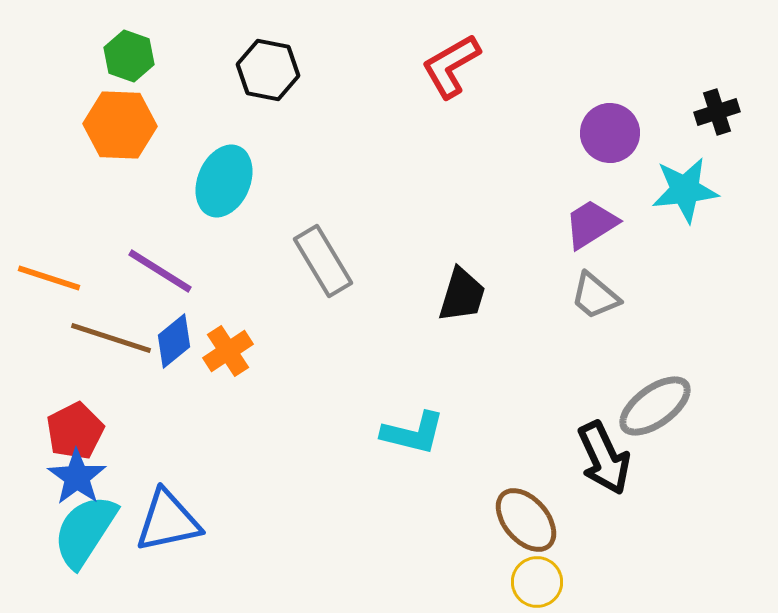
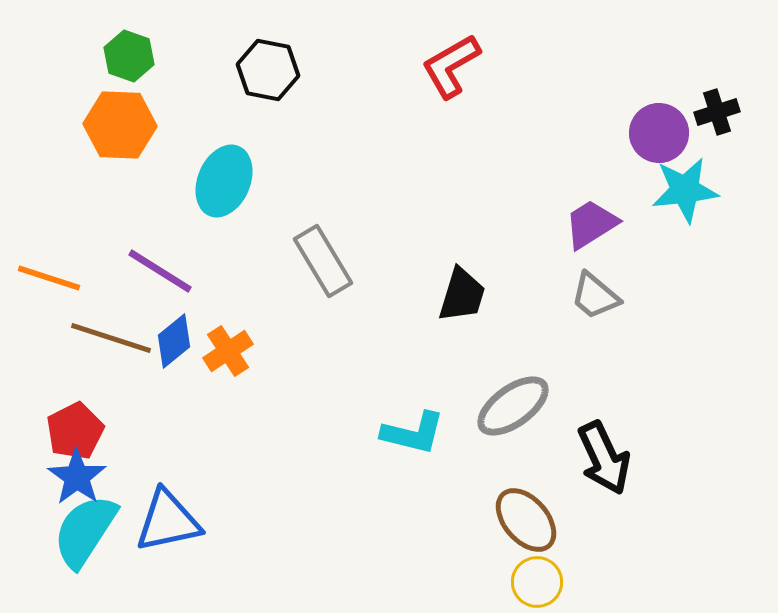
purple circle: moved 49 px right
gray ellipse: moved 142 px left
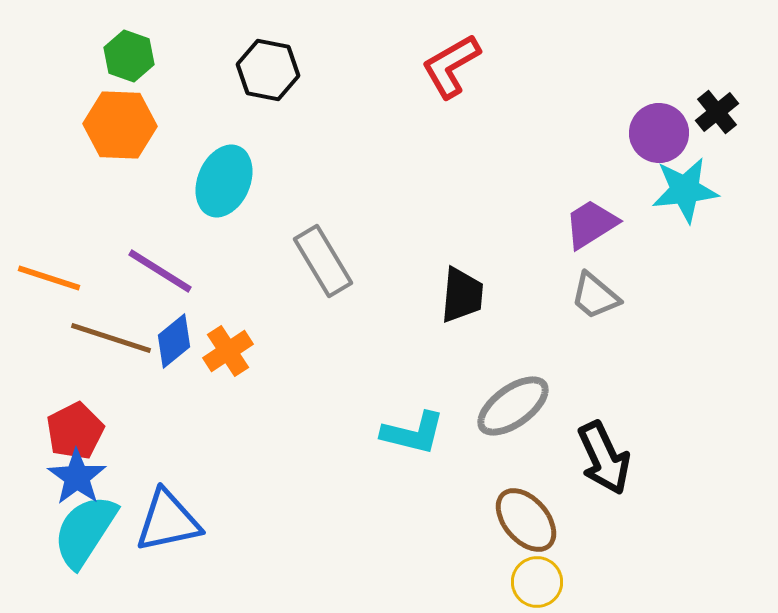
black cross: rotated 21 degrees counterclockwise
black trapezoid: rotated 12 degrees counterclockwise
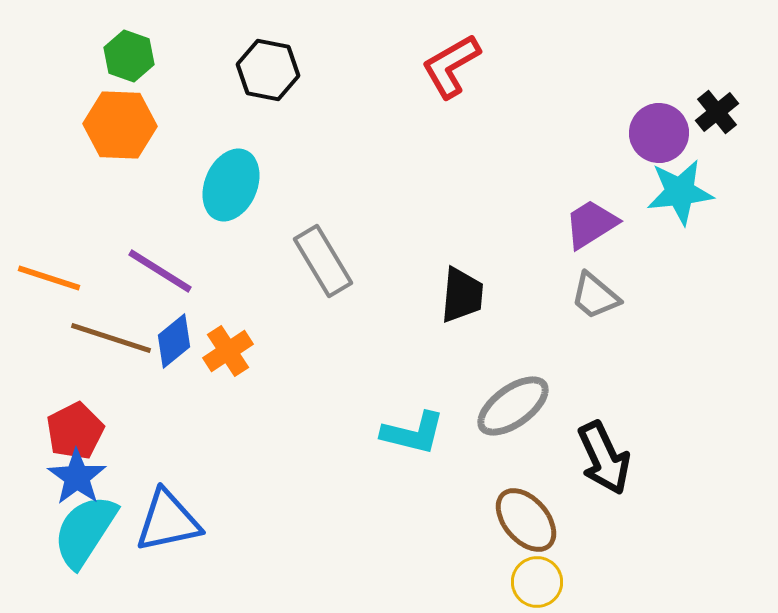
cyan ellipse: moved 7 px right, 4 px down
cyan star: moved 5 px left, 2 px down
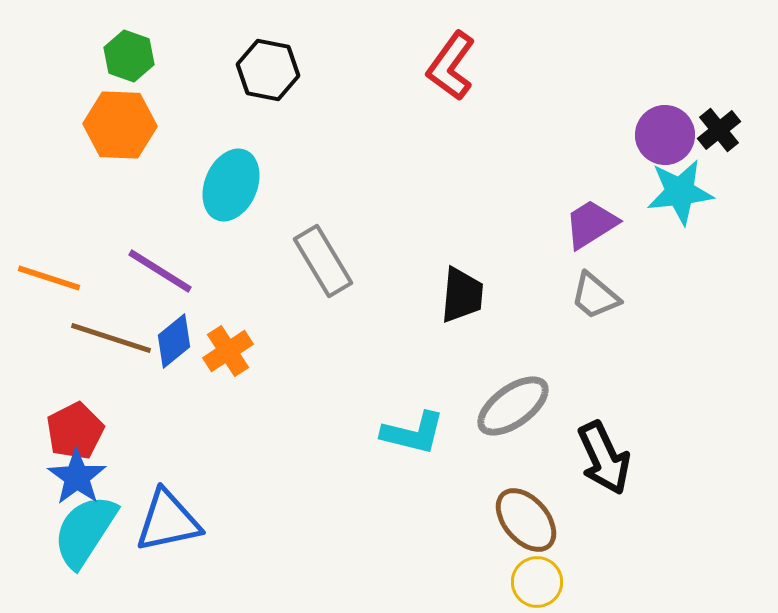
red L-shape: rotated 24 degrees counterclockwise
black cross: moved 2 px right, 18 px down
purple circle: moved 6 px right, 2 px down
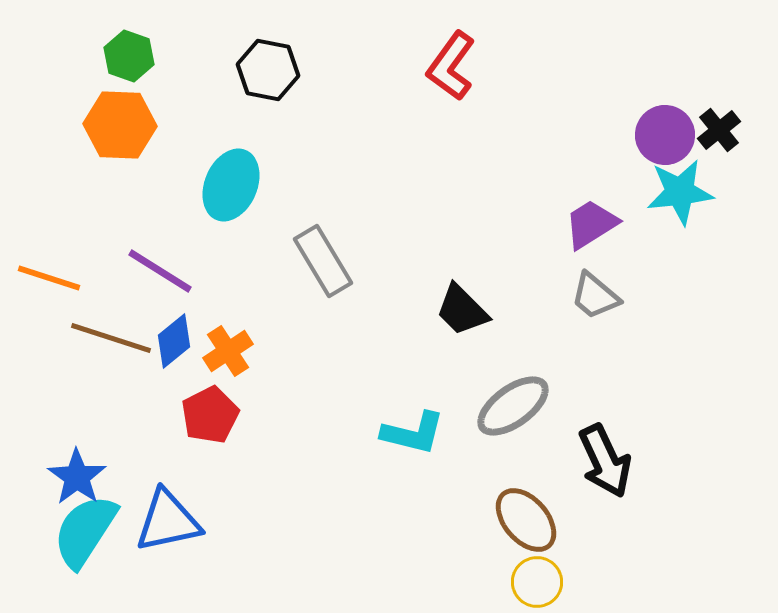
black trapezoid: moved 15 px down; rotated 130 degrees clockwise
red pentagon: moved 135 px right, 16 px up
black arrow: moved 1 px right, 3 px down
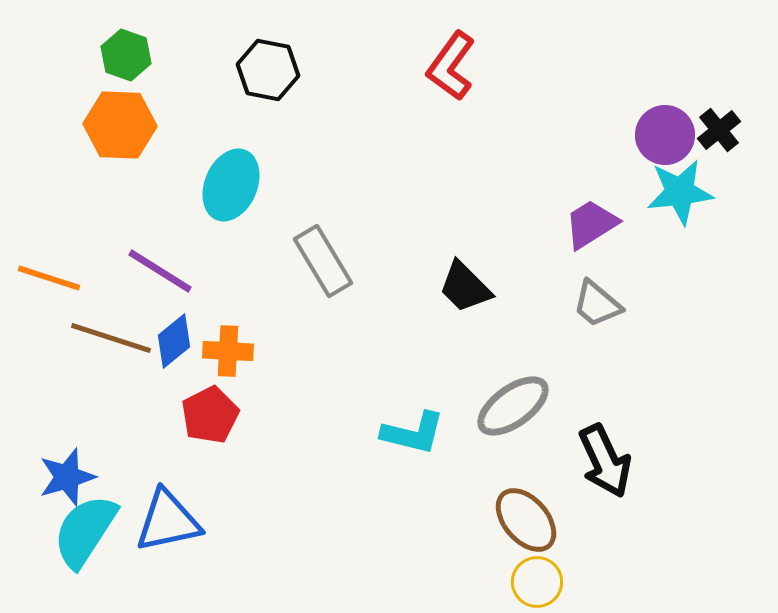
green hexagon: moved 3 px left, 1 px up
gray trapezoid: moved 2 px right, 8 px down
black trapezoid: moved 3 px right, 23 px up
orange cross: rotated 36 degrees clockwise
blue star: moved 10 px left; rotated 20 degrees clockwise
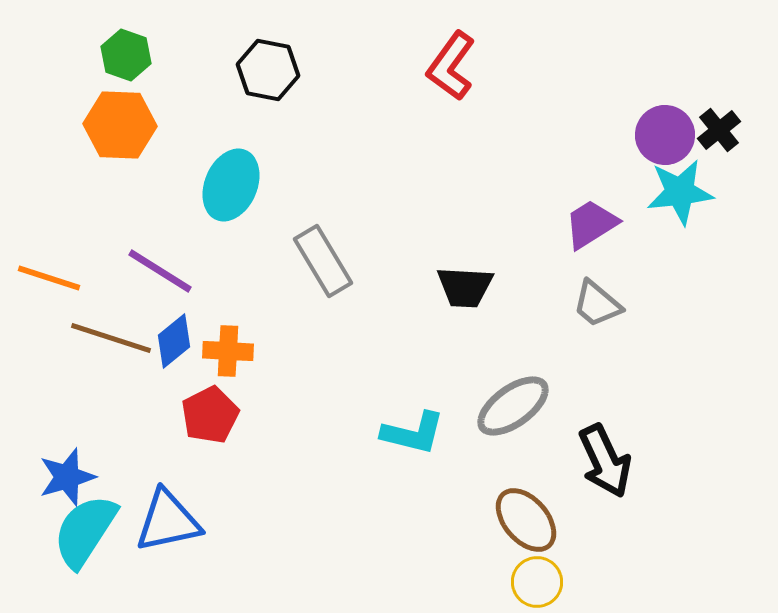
black trapezoid: rotated 42 degrees counterclockwise
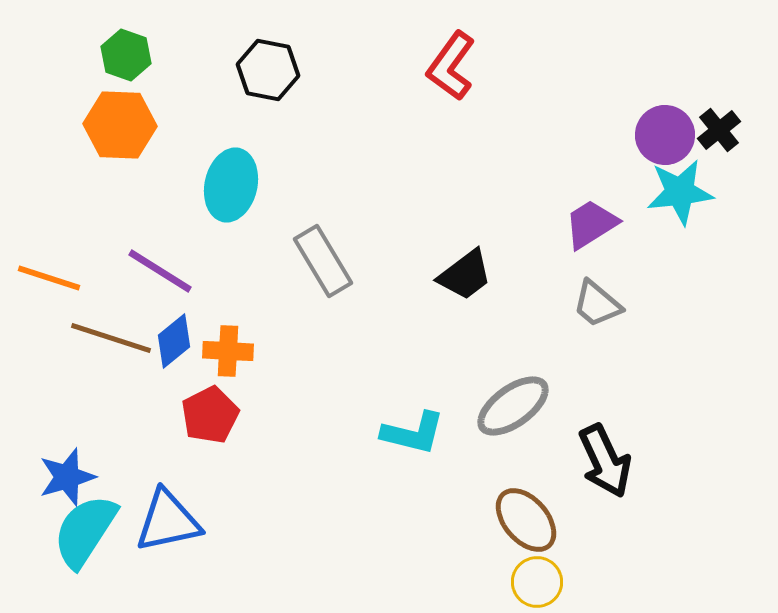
cyan ellipse: rotated 10 degrees counterclockwise
black trapezoid: moved 12 px up; rotated 40 degrees counterclockwise
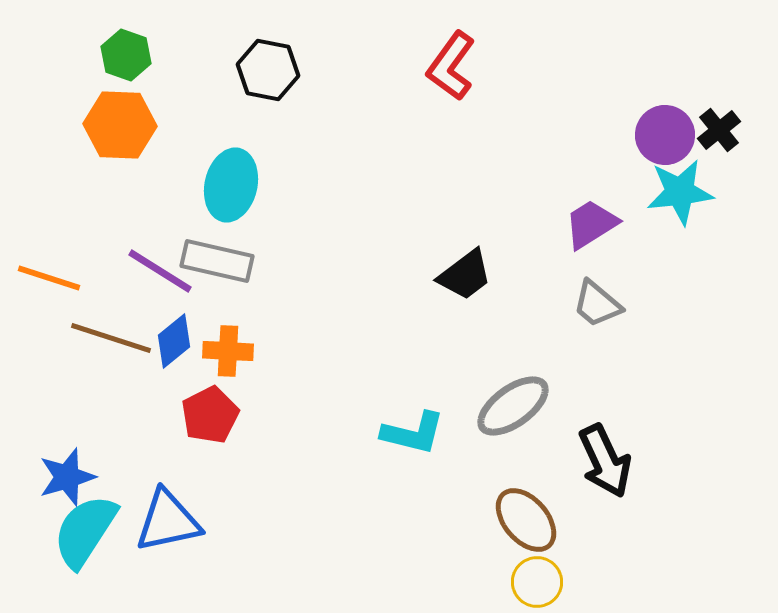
gray rectangle: moved 106 px left; rotated 46 degrees counterclockwise
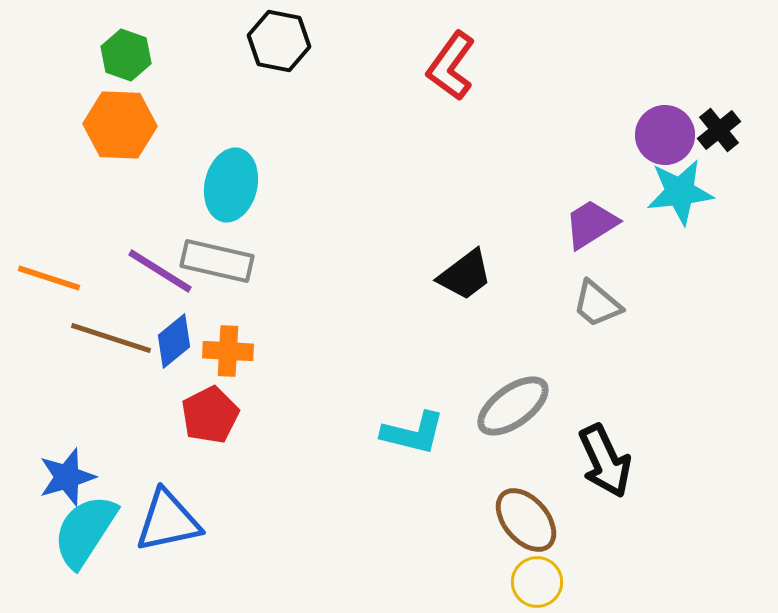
black hexagon: moved 11 px right, 29 px up
